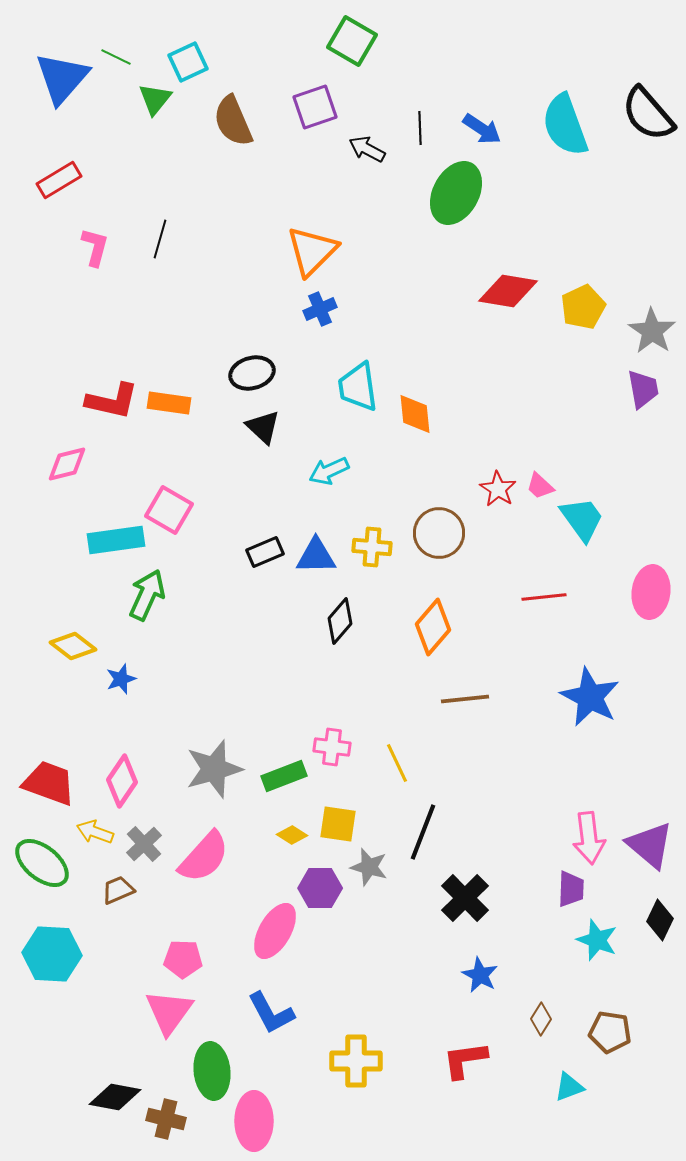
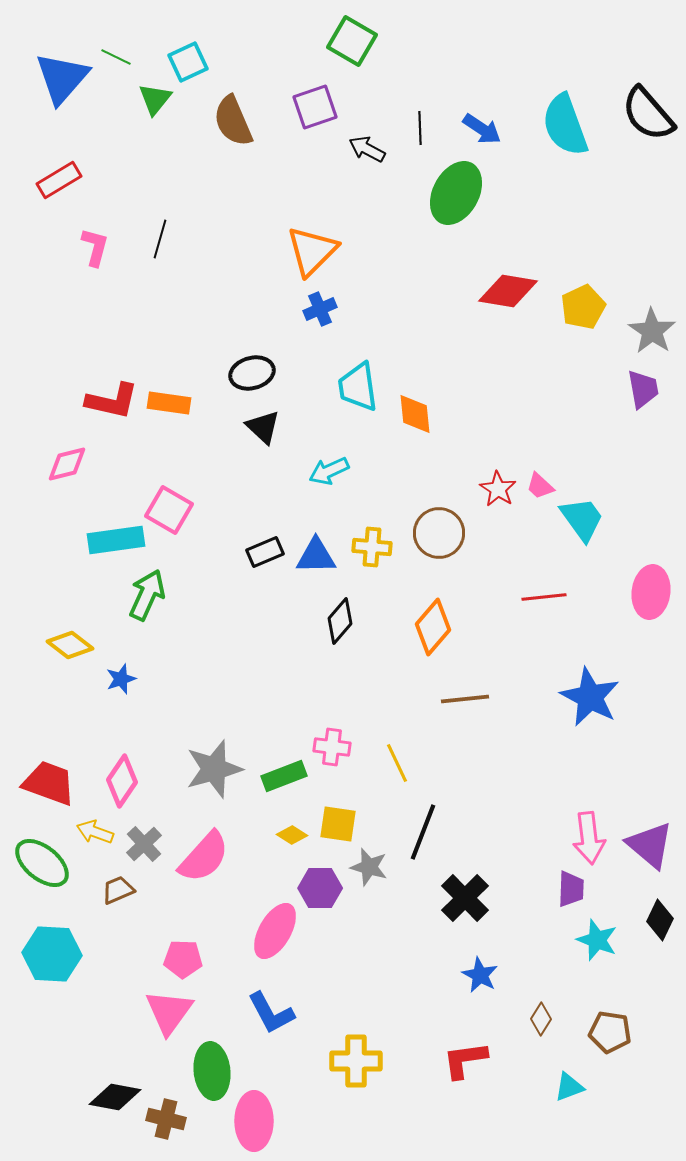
yellow diamond at (73, 646): moved 3 px left, 1 px up
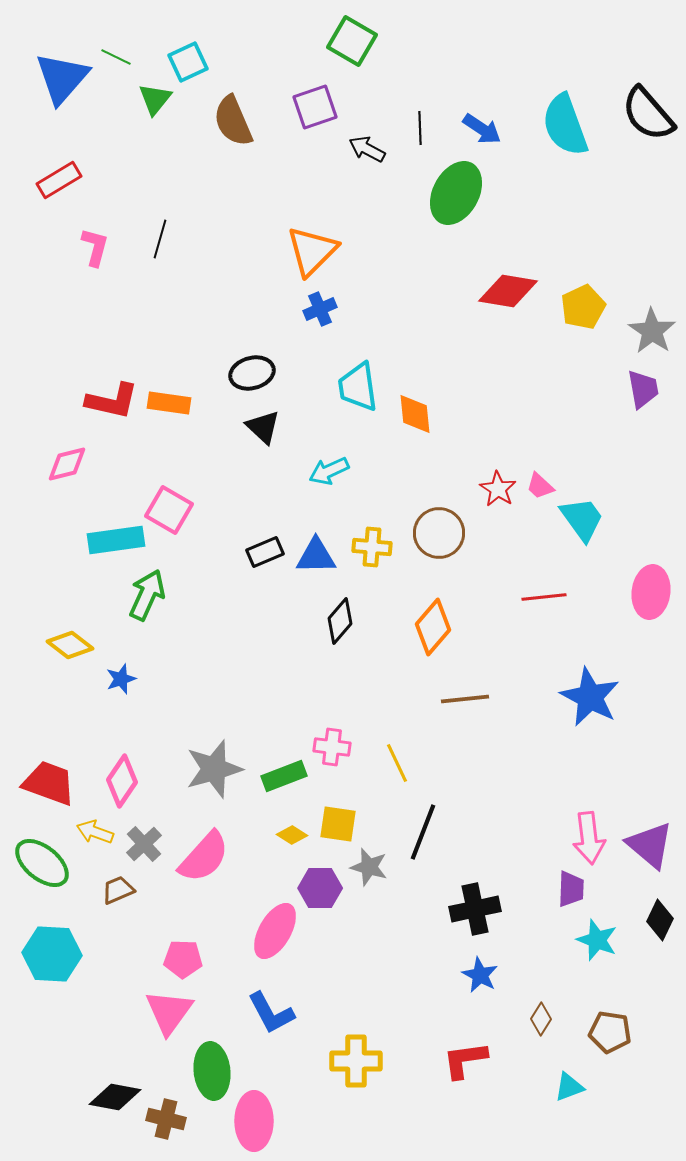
black cross at (465, 898): moved 10 px right, 11 px down; rotated 33 degrees clockwise
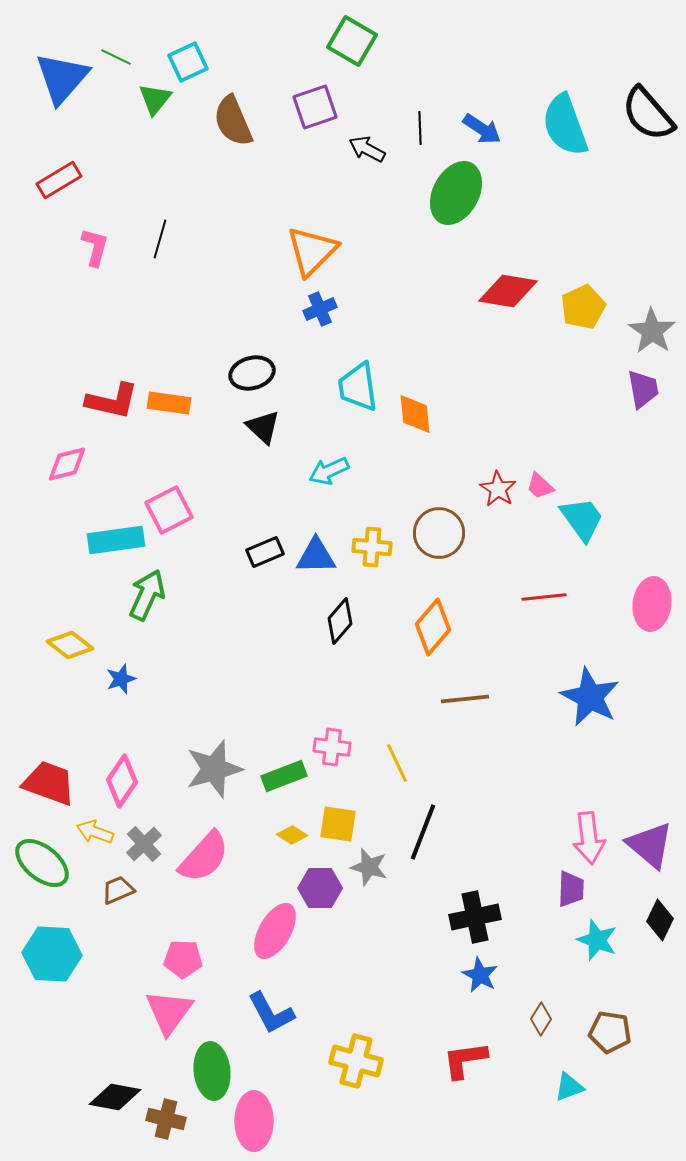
pink square at (169, 510): rotated 33 degrees clockwise
pink ellipse at (651, 592): moved 1 px right, 12 px down
black cross at (475, 909): moved 8 px down
yellow cross at (356, 1061): rotated 15 degrees clockwise
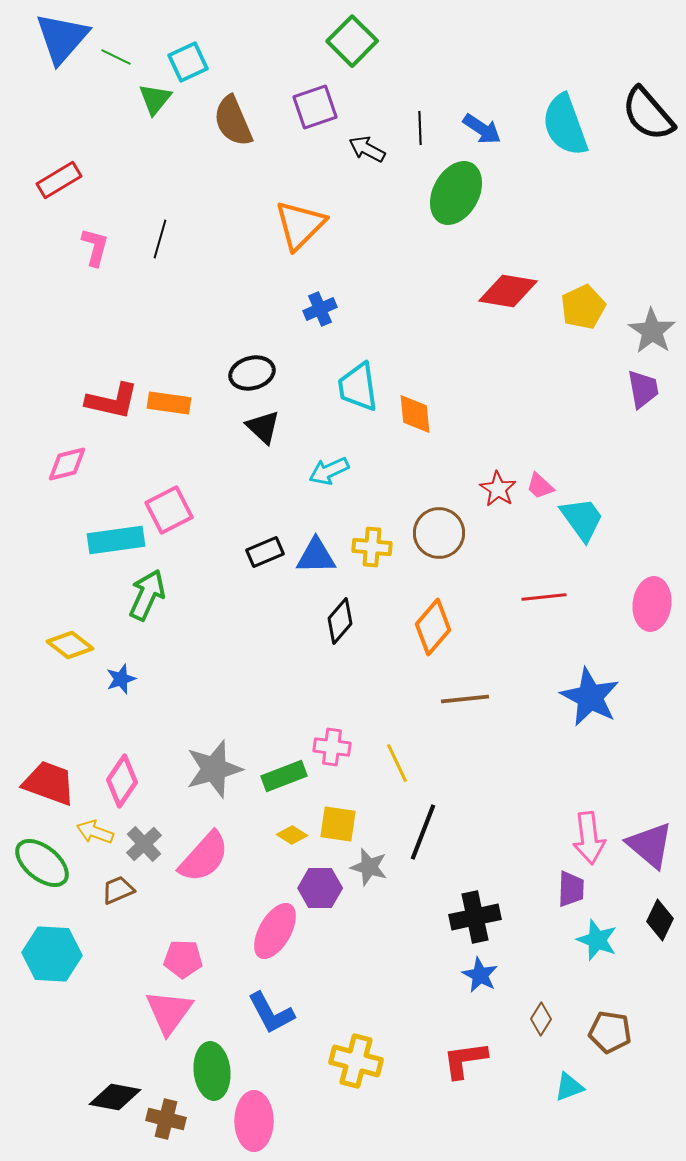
green square at (352, 41): rotated 15 degrees clockwise
blue triangle at (62, 78): moved 40 px up
orange triangle at (312, 251): moved 12 px left, 26 px up
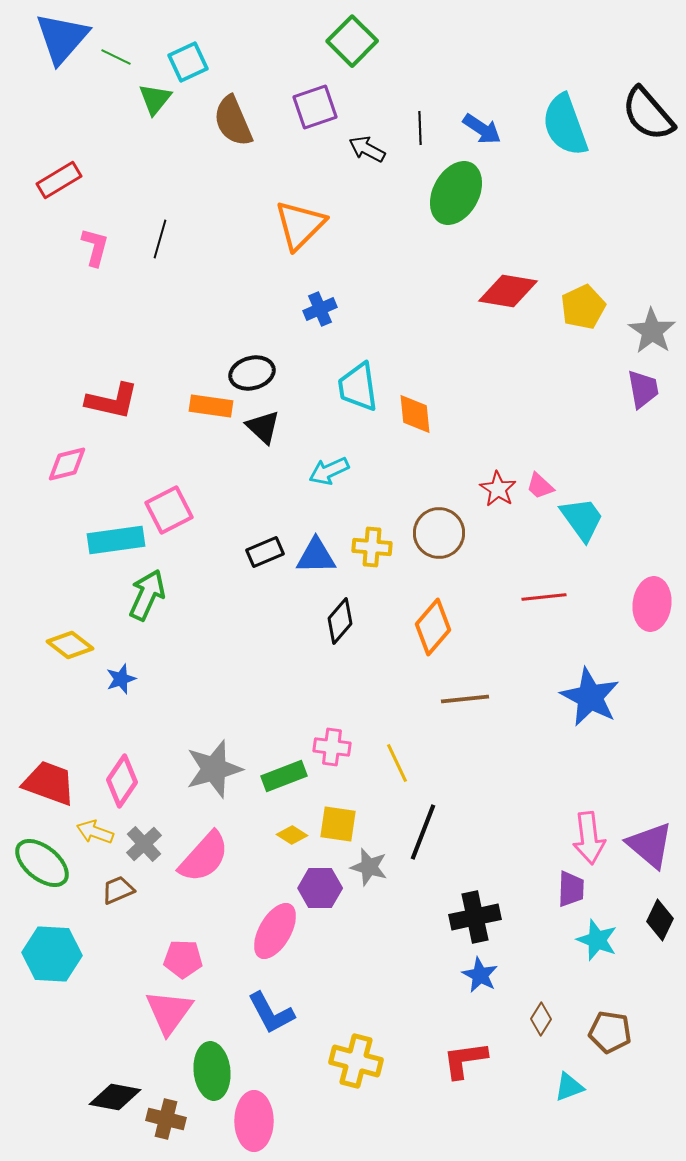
orange rectangle at (169, 403): moved 42 px right, 3 px down
